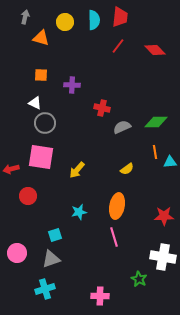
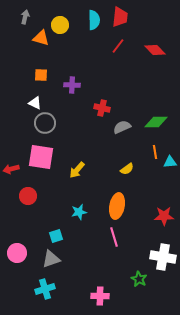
yellow circle: moved 5 px left, 3 px down
cyan square: moved 1 px right, 1 px down
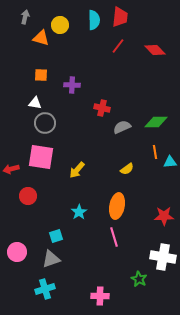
white triangle: rotated 16 degrees counterclockwise
cyan star: rotated 21 degrees counterclockwise
pink circle: moved 1 px up
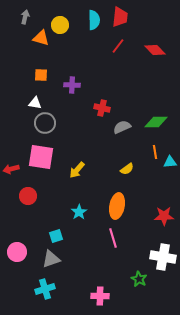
pink line: moved 1 px left, 1 px down
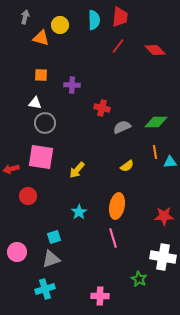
yellow semicircle: moved 3 px up
cyan square: moved 2 px left, 1 px down
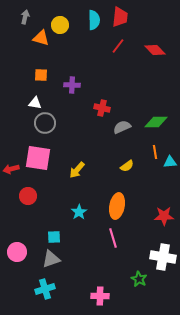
pink square: moved 3 px left, 1 px down
cyan square: rotated 16 degrees clockwise
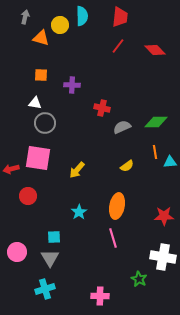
cyan semicircle: moved 12 px left, 4 px up
gray triangle: moved 1 px left, 1 px up; rotated 42 degrees counterclockwise
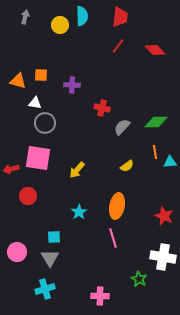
orange triangle: moved 23 px left, 43 px down
gray semicircle: rotated 24 degrees counterclockwise
red star: rotated 24 degrees clockwise
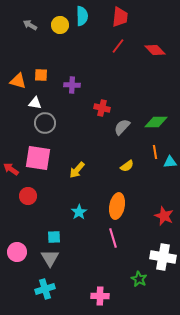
gray arrow: moved 5 px right, 8 px down; rotated 72 degrees counterclockwise
red arrow: rotated 49 degrees clockwise
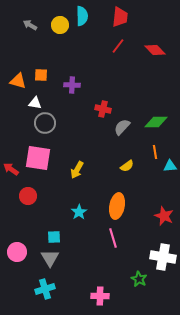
red cross: moved 1 px right, 1 px down
cyan triangle: moved 4 px down
yellow arrow: rotated 12 degrees counterclockwise
